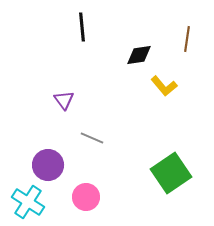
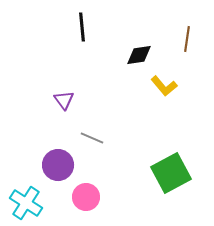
purple circle: moved 10 px right
green square: rotated 6 degrees clockwise
cyan cross: moved 2 px left, 1 px down
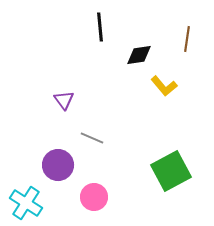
black line: moved 18 px right
green square: moved 2 px up
pink circle: moved 8 px right
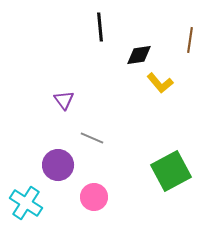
brown line: moved 3 px right, 1 px down
yellow L-shape: moved 4 px left, 3 px up
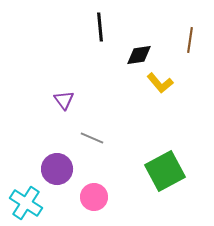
purple circle: moved 1 px left, 4 px down
green square: moved 6 px left
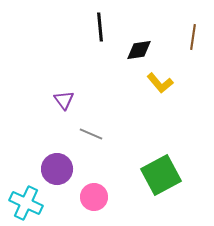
brown line: moved 3 px right, 3 px up
black diamond: moved 5 px up
gray line: moved 1 px left, 4 px up
green square: moved 4 px left, 4 px down
cyan cross: rotated 8 degrees counterclockwise
